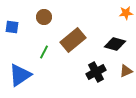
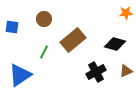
brown circle: moved 2 px down
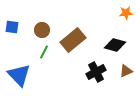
brown circle: moved 2 px left, 11 px down
black diamond: moved 1 px down
blue triangle: moved 1 px left; rotated 40 degrees counterclockwise
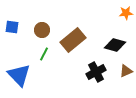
green line: moved 2 px down
